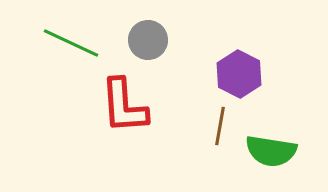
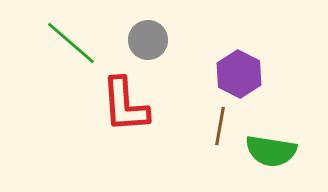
green line: rotated 16 degrees clockwise
red L-shape: moved 1 px right, 1 px up
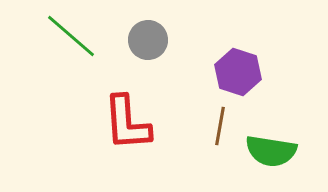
green line: moved 7 px up
purple hexagon: moved 1 px left, 2 px up; rotated 9 degrees counterclockwise
red L-shape: moved 2 px right, 18 px down
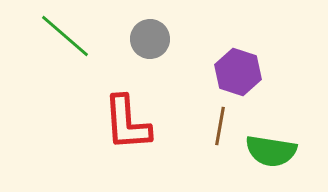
green line: moved 6 px left
gray circle: moved 2 px right, 1 px up
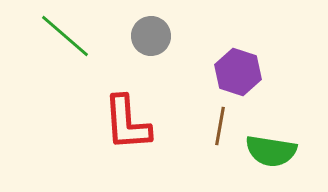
gray circle: moved 1 px right, 3 px up
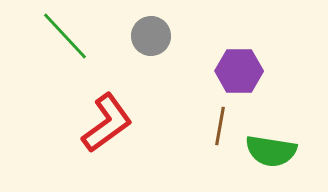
green line: rotated 6 degrees clockwise
purple hexagon: moved 1 px right, 1 px up; rotated 18 degrees counterclockwise
red L-shape: moved 20 px left; rotated 122 degrees counterclockwise
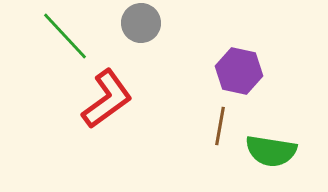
gray circle: moved 10 px left, 13 px up
purple hexagon: rotated 12 degrees clockwise
red L-shape: moved 24 px up
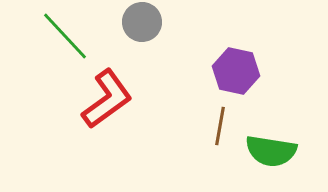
gray circle: moved 1 px right, 1 px up
purple hexagon: moved 3 px left
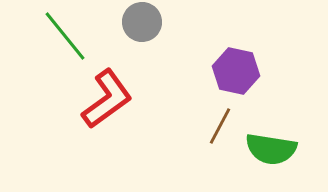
green line: rotated 4 degrees clockwise
brown line: rotated 18 degrees clockwise
green semicircle: moved 2 px up
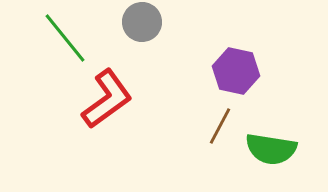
green line: moved 2 px down
